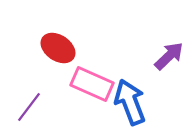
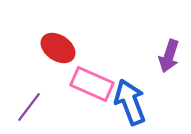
purple arrow: rotated 152 degrees clockwise
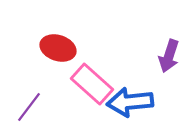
red ellipse: rotated 16 degrees counterclockwise
pink rectangle: rotated 18 degrees clockwise
blue arrow: rotated 75 degrees counterclockwise
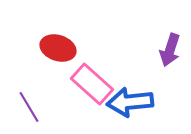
purple arrow: moved 1 px right, 6 px up
purple line: rotated 68 degrees counterclockwise
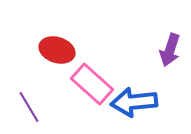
red ellipse: moved 1 px left, 2 px down
blue arrow: moved 4 px right
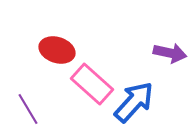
purple arrow: moved 3 px down; rotated 96 degrees counterclockwise
blue arrow: rotated 138 degrees clockwise
purple line: moved 1 px left, 2 px down
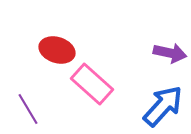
blue arrow: moved 29 px right, 4 px down
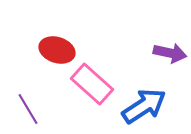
blue arrow: moved 19 px left; rotated 15 degrees clockwise
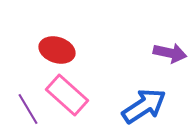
pink rectangle: moved 25 px left, 11 px down
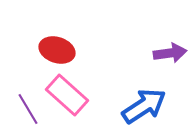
purple arrow: rotated 20 degrees counterclockwise
